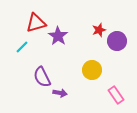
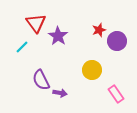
red triangle: rotated 50 degrees counterclockwise
purple semicircle: moved 1 px left, 3 px down
pink rectangle: moved 1 px up
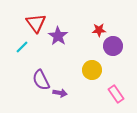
red star: rotated 16 degrees clockwise
purple circle: moved 4 px left, 5 px down
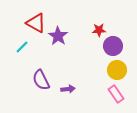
red triangle: rotated 25 degrees counterclockwise
yellow circle: moved 25 px right
purple arrow: moved 8 px right, 4 px up; rotated 16 degrees counterclockwise
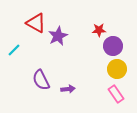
purple star: rotated 12 degrees clockwise
cyan line: moved 8 px left, 3 px down
yellow circle: moved 1 px up
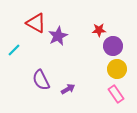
purple arrow: rotated 24 degrees counterclockwise
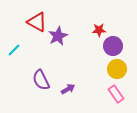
red triangle: moved 1 px right, 1 px up
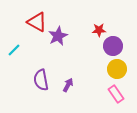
purple semicircle: rotated 15 degrees clockwise
purple arrow: moved 4 px up; rotated 32 degrees counterclockwise
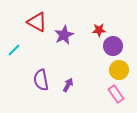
purple star: moved 6 px right, 1 px up
yellow circle: moved 2 px right, 1 px down
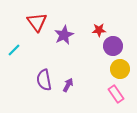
red triangle: rotated 25 degrees clockwise
yellow circle: moved 1 px right, 1 px up
purple semicircle: moved 3 px right
